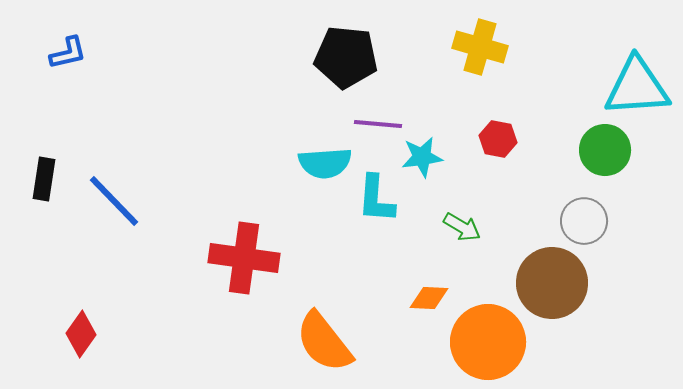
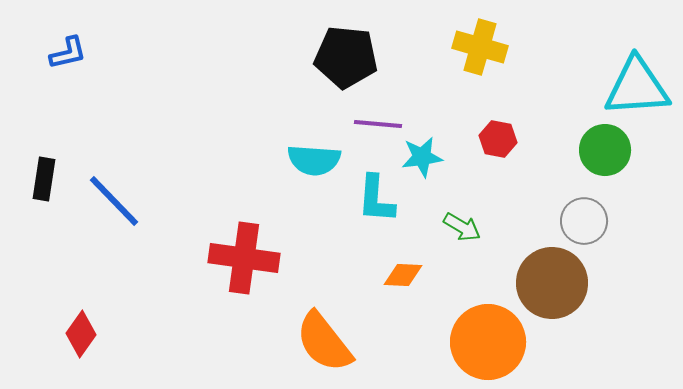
cyan semicircle: moved 11 px left, 3 px up; rotated 8 degrees clockwise
orange diamond: moved 26 px left, 23 px up
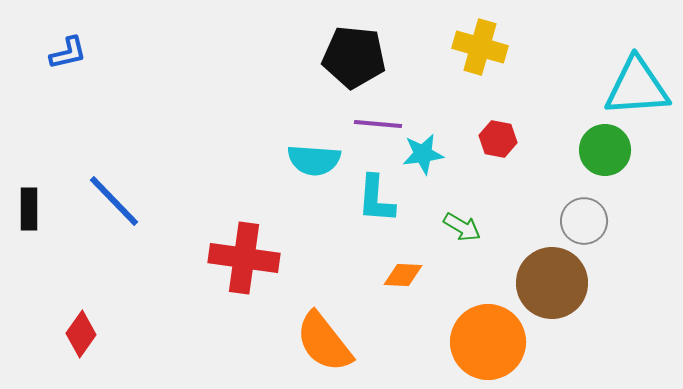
black pentagon: moved 8 px right
cyan star: moved 1 px right, 3 px up
black rectangle: moved 15 px left, 30 px down; rotated 9 degrees counterclockwise
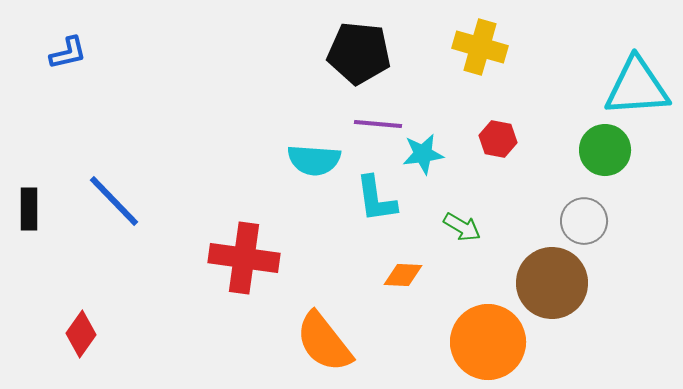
black pentagon: moved 5 px right, 4 px up
cyan L-shape: rotated 12 degrees counterclockwise
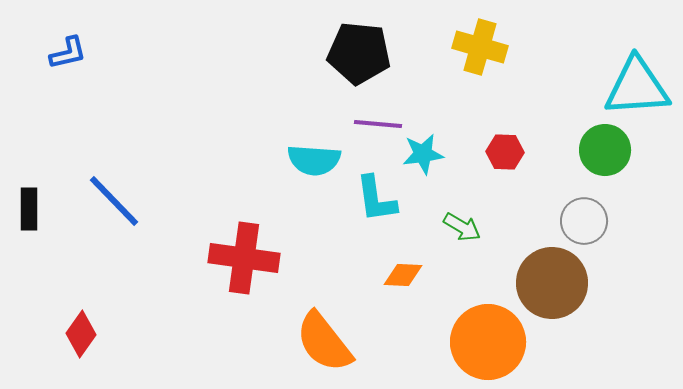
red hexagon: moved 7 px right, 13 px down; rotated 9 degrees counterclockwise
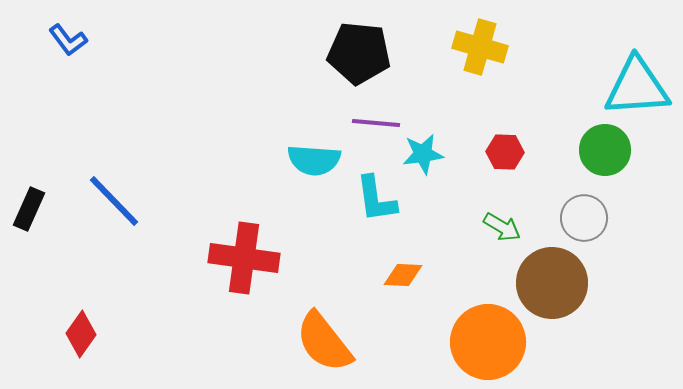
blue L-shape: moved 13 px up; rotated 66 degrees clockwise
purple line: moved 2 px left, 1 px up
black rectangle: rotated 24 degrees clockwise
gray circle: moved 3 px up
green arrow: moved 40 px right
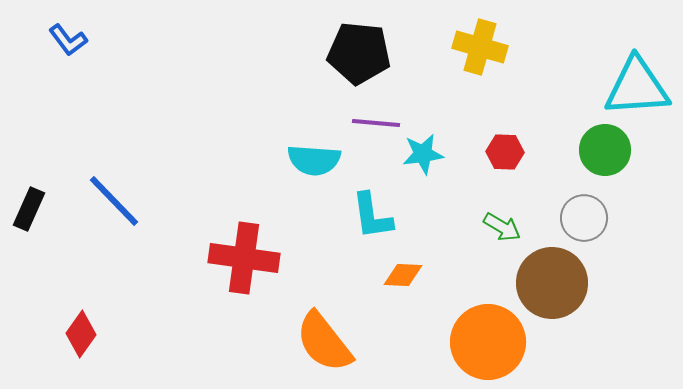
cyan L-shape: moved 4 px left, 17 px down
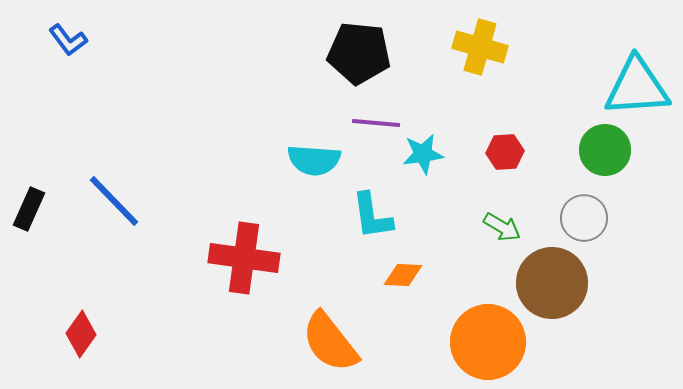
red hexagon: rotated 6 degrees counterclockwise
orange semicircle: moved 6 px right
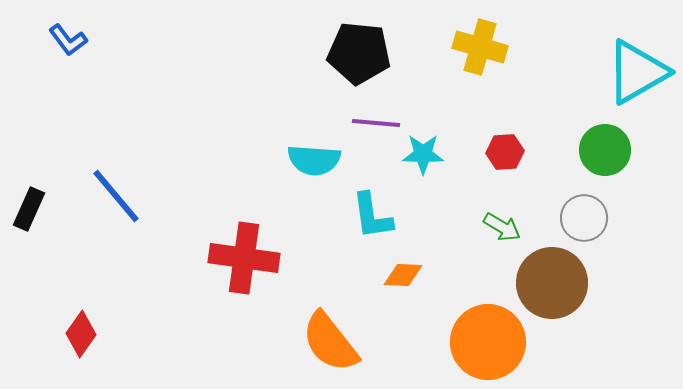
cyan triangle: moved 15 px up; rotated 26 degrees counterclockwise
cyan star: rotated 9 degrees clockwise
blue line: moved 2 px right, 5 px up; rotated 4 degrees clockwise
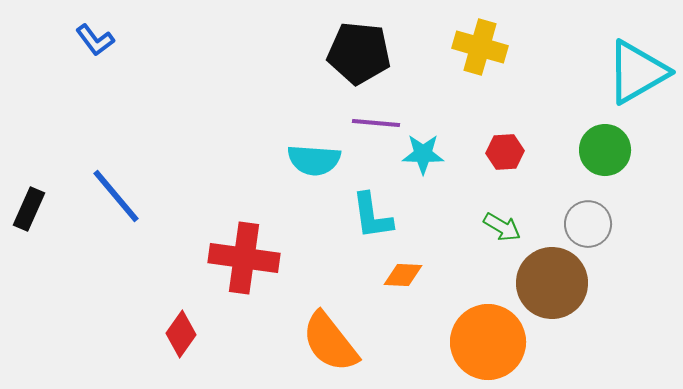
blue L-shape: moved 27 px right
gray circle: moved 4 px right, 6 px down
red diamond: moved 100 px right
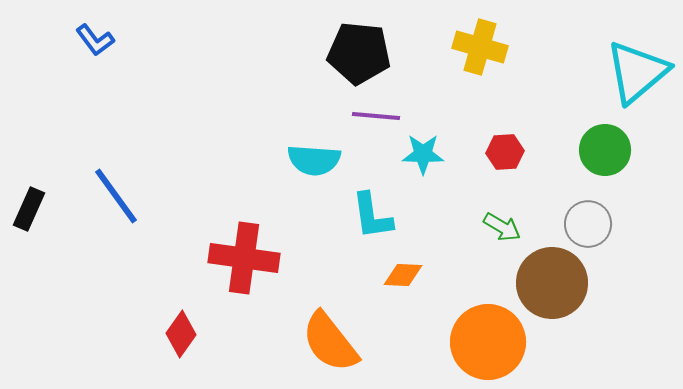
cyan triangle: rotated 10 degrees counterclockwise
purple line: moved 7 px up
blue line: rotated 4 degrees clockwise
